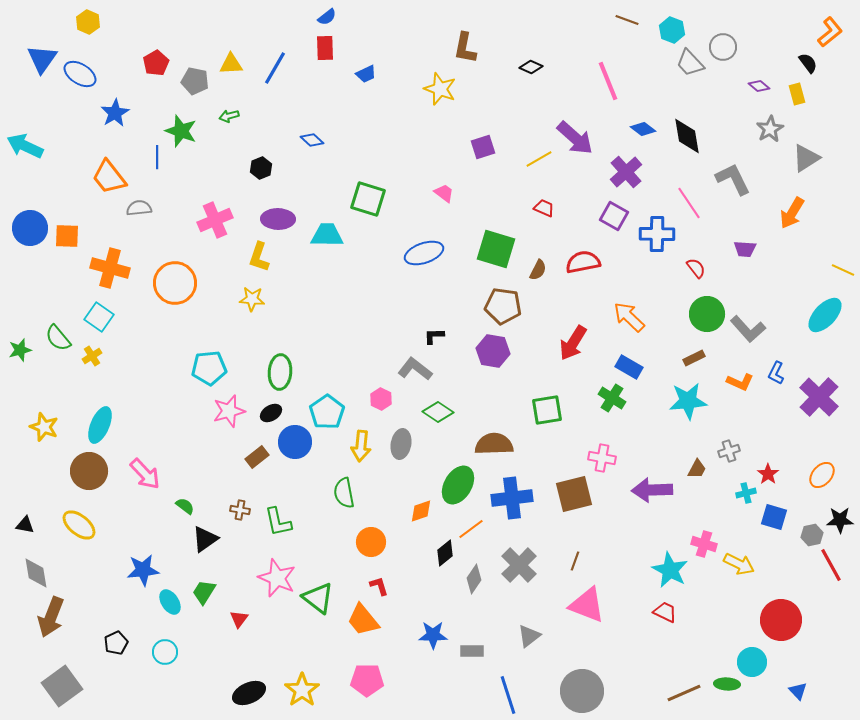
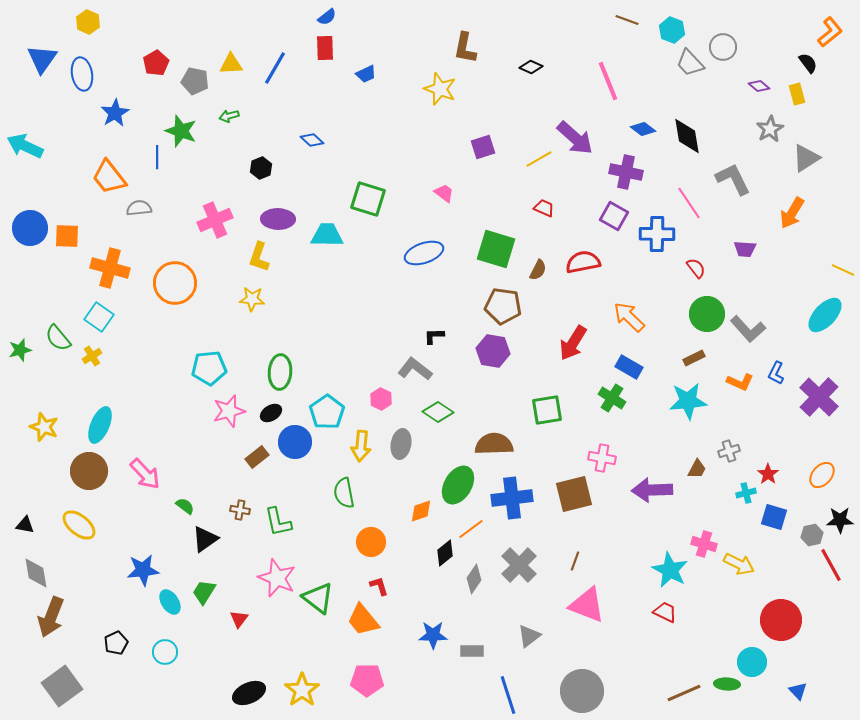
blue ellipse at (80, 74): moved 2 px right; rotated 48 degrees clockwise
purple cross at (626, 172): rotated 36 degrees counterclockwise
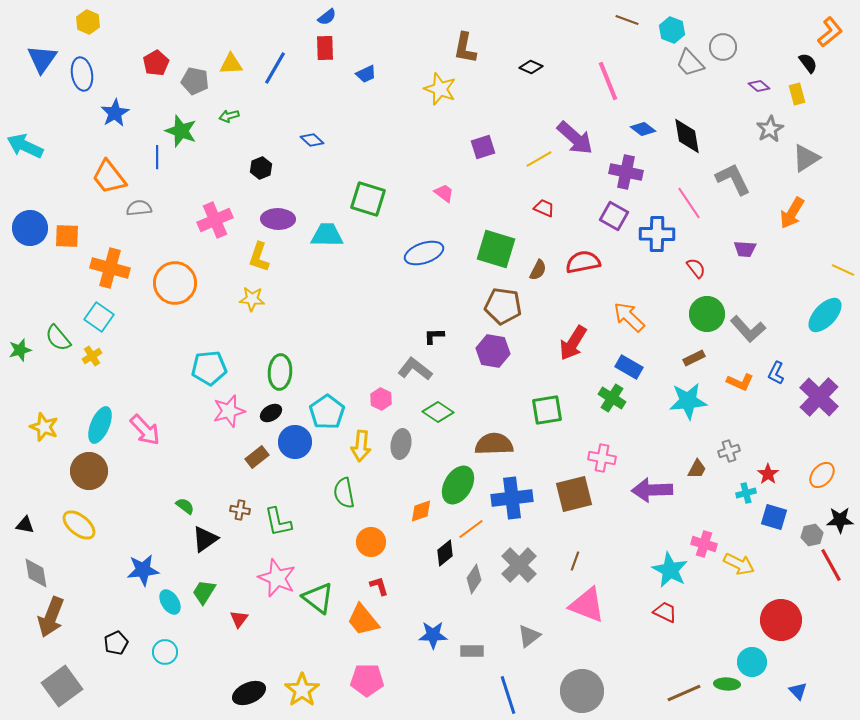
pink arrow at (145, 474): moved 44 px up
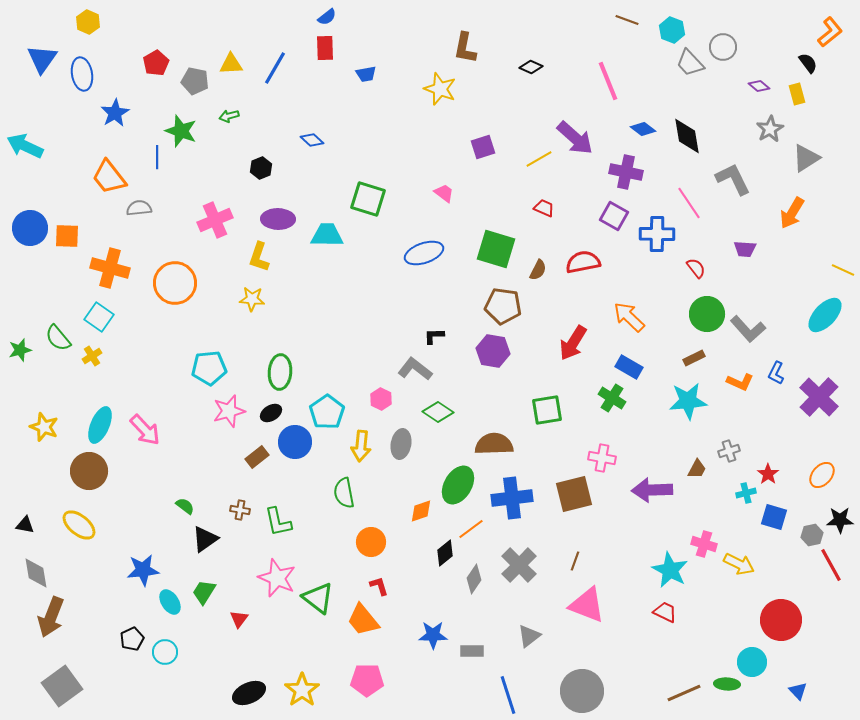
blue trapezoid at (366, 74): rotated 15 degrees clockwise
black pentagon at (116, 643): moved 16 px right, 4 px up
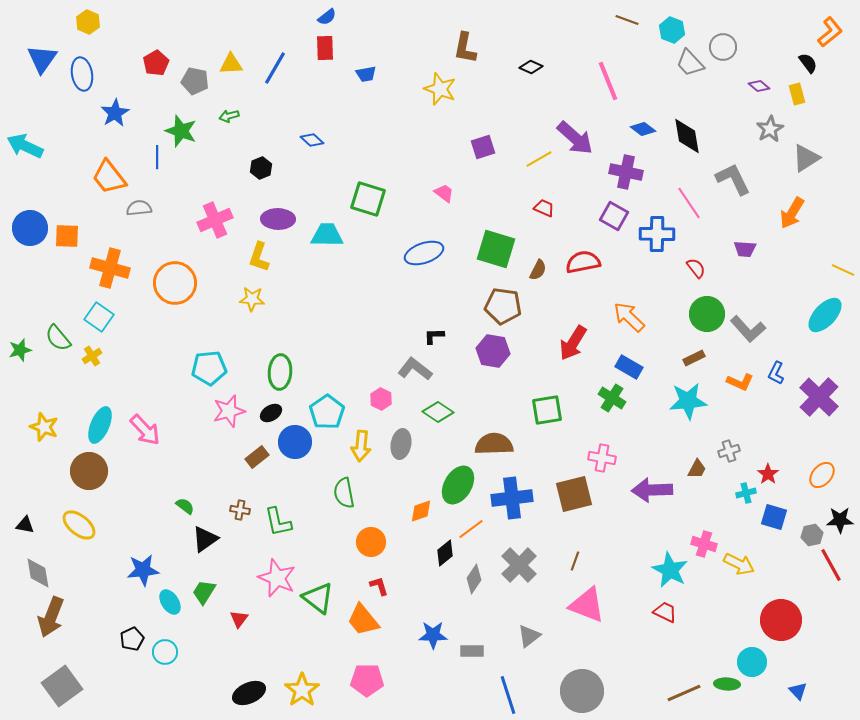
gray diamond at (36, 573): moved 2 px right
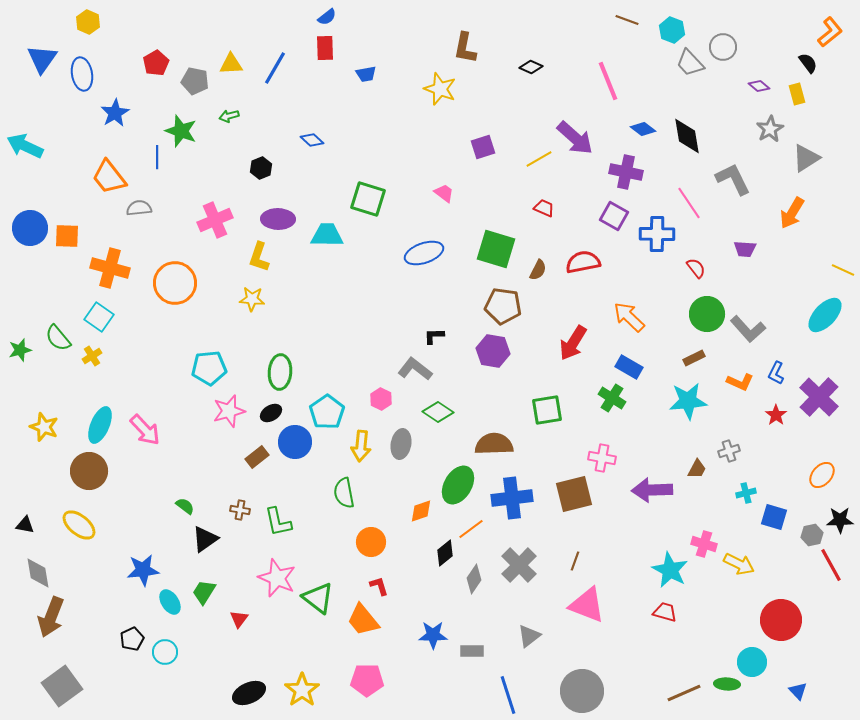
red star at (768, 474): moved 8 px right, 59 px up
red trapezoid at (665, 612): rotated 10 degrees counterclockwise
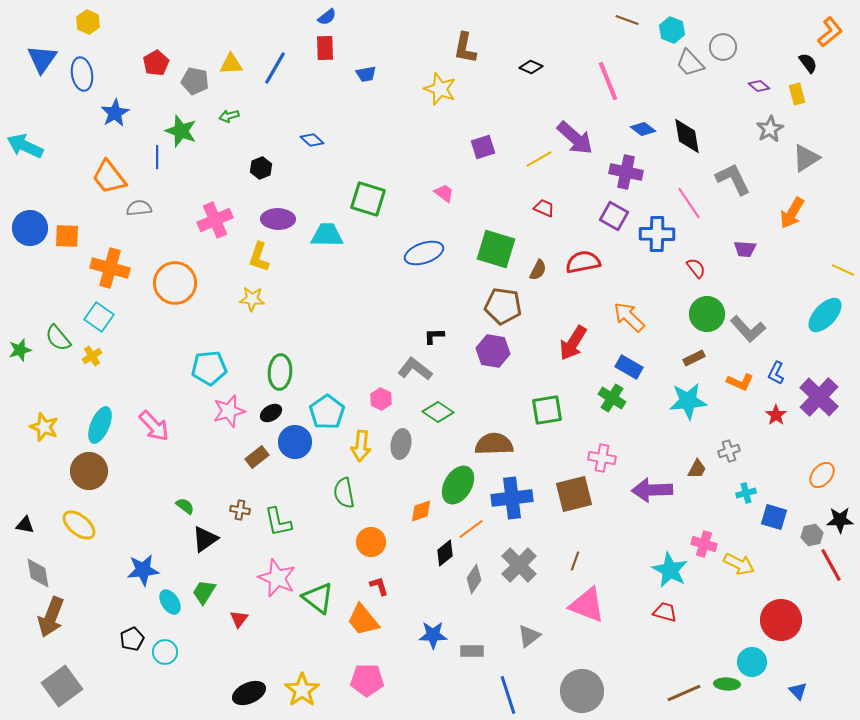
pink arrow at (145, 430): moved 9 px right, 4 px up
